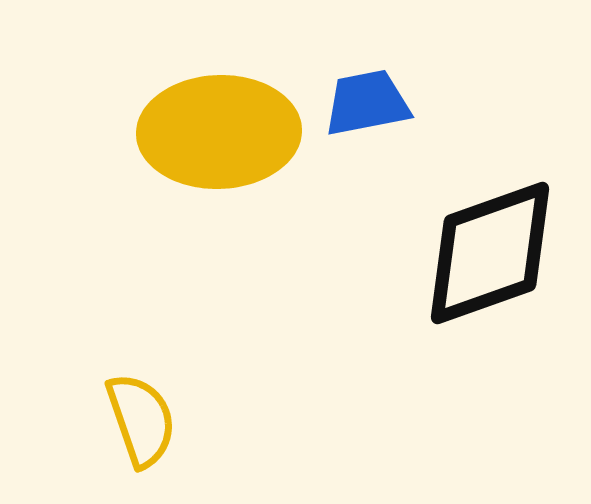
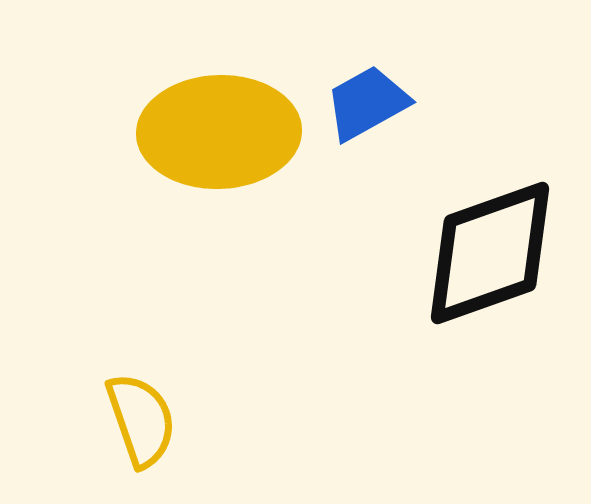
blue trapezoid: rotated 18 degrees counterclockwise
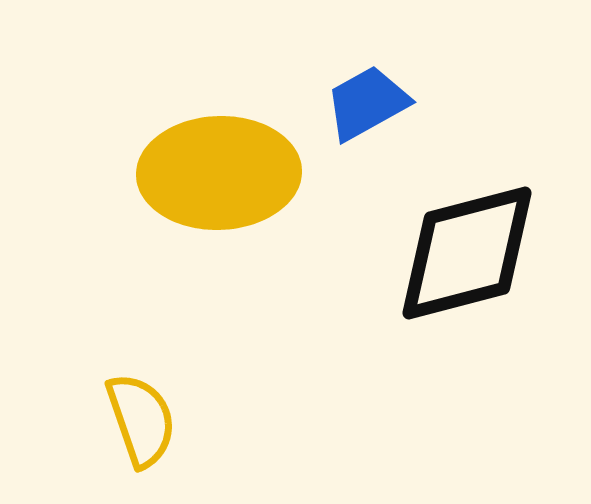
yellow ellipse: moved 41 px down
black diamond: moved 23 px left; rotated 5 degrees clockwise
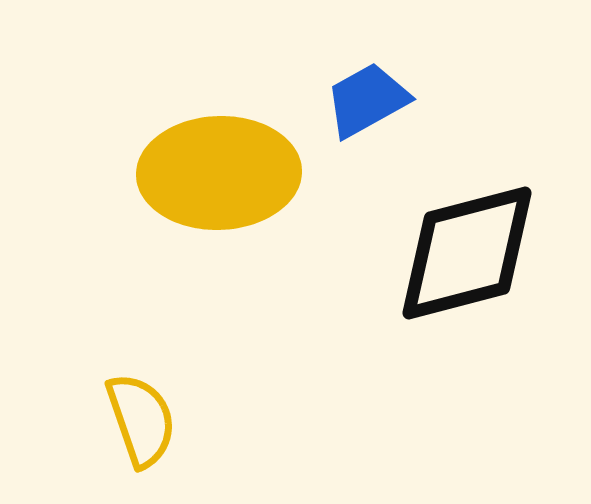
blue trapezoid: moved 3 px up
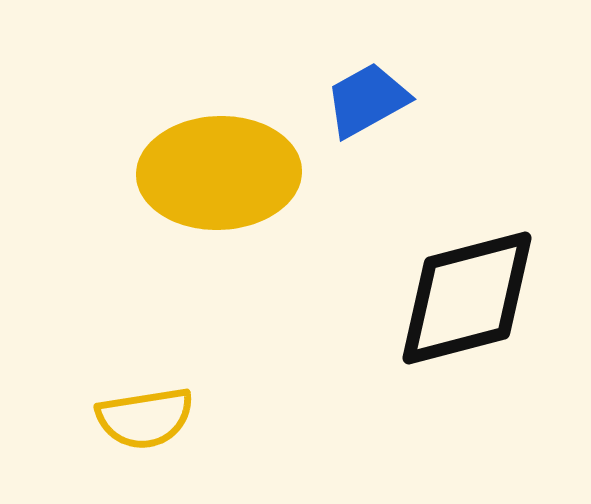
black diamond: moved 45 px down
yellow semicircle: moved 4 px right, 2 px up; rotated 100 degrees clockwise
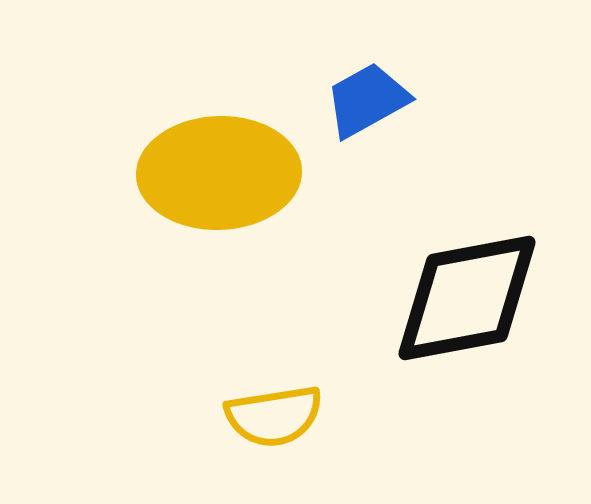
black diamond: rotated 4 degrees clockwise
yellow semicircle: moved 129 px right, 2 px up
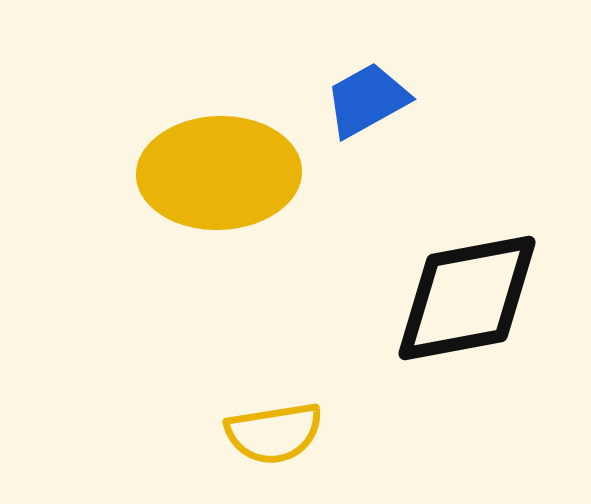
yellow semicircle: moved 17 px down
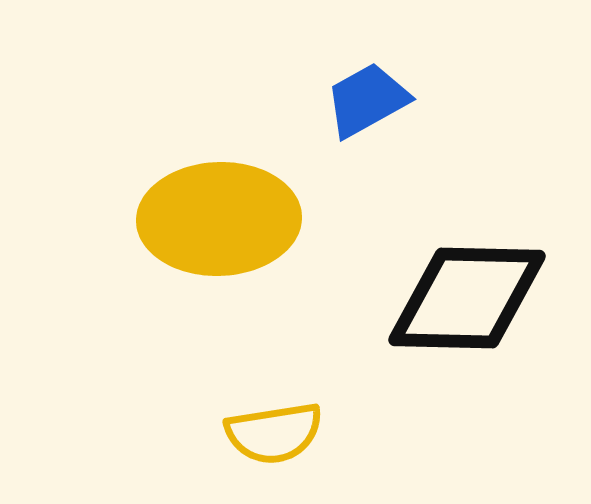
yellow ellipse: moved 46 px down
black diamond: rotated 12 degrees clockwise
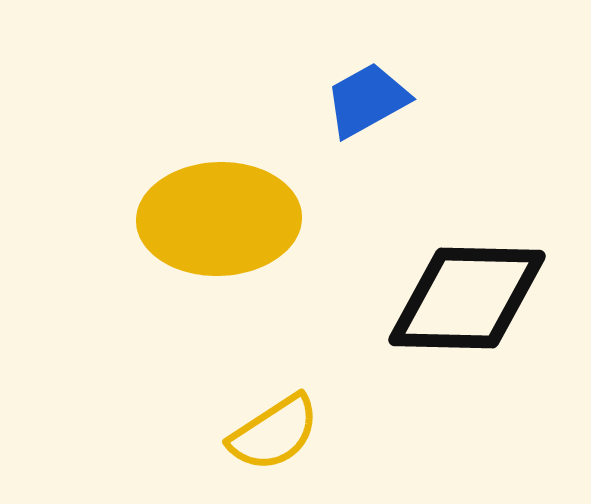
yellow semicircle: rotated 24 degrees counterclockwise
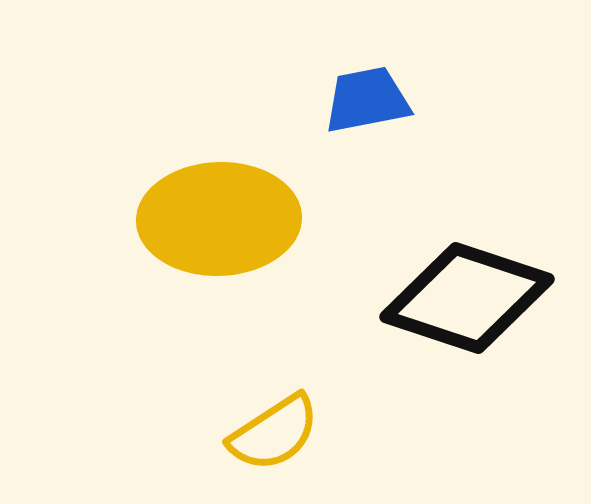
blue trapezoid: rotated 18 degrees clockwise
black diamond: rotated 17 degrees clockwise
